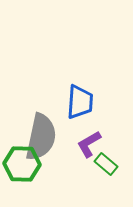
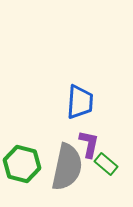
gray semicircle: moved 26 px right, 30 px down
purple L-shape: rotated 132 degrees clockwise
green hexagon: rotated 12 degrees clockwise
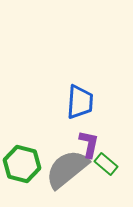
gray semicircle: moved 2 px down; rotated 141 degrees counterclockwise
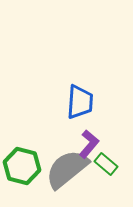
purple L-shape: rotated 28 degrees clockwise
green hexagon: moved 2 px down
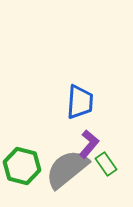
green rectangle: rotated 15 degrees clockwise
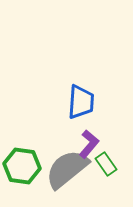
blue trapezoid: moved 1 px right
green hexagon: rotated 6 degrees counterclockwise
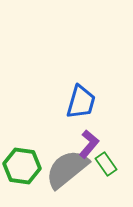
blue trapezoid: rotated 12 degrees clockwise
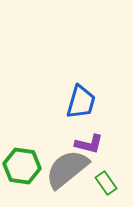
purple L-shape: rotated 64 degrees clockwise
green rectangle: moved 19 px down
